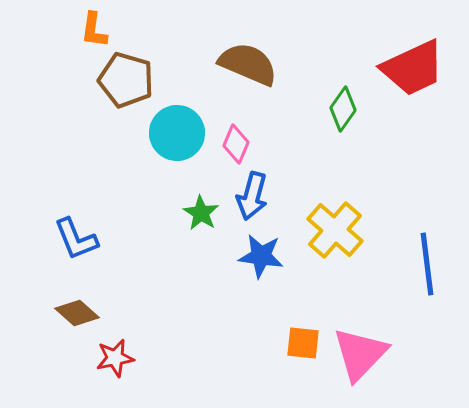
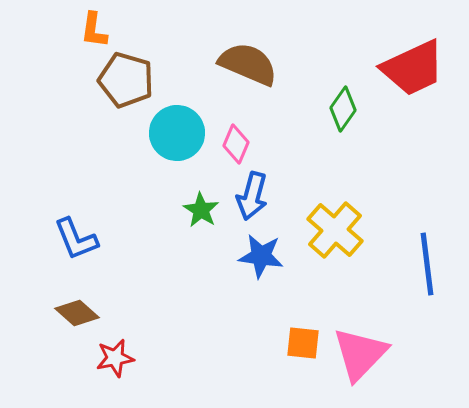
green star: moved 3 px up
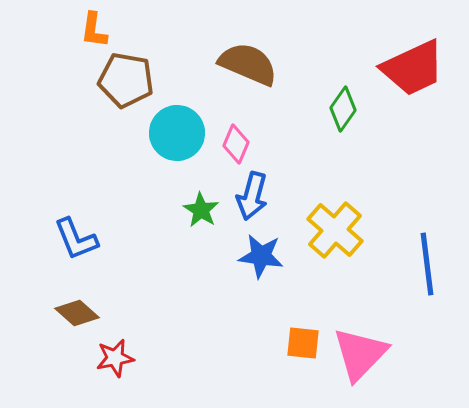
brown pentagon: rotated 6 degrees counterclockwise
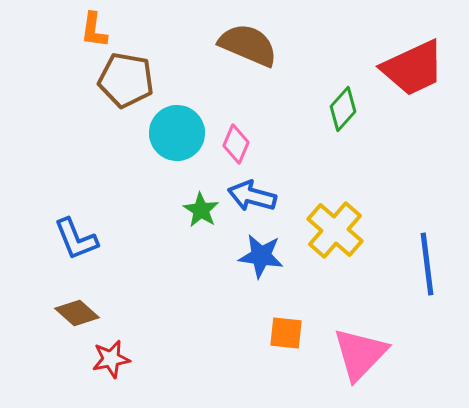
brown semicircle: moved 19 px up
green diamond: rotated 6 degrees clockwise
blue arrow: rotated 90 degrees clockwise
orange square: moved 17 px left, 10 px up
red star: moved 4 px left, 1 px down
